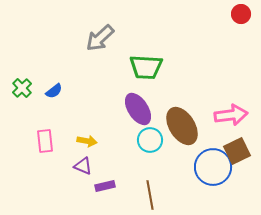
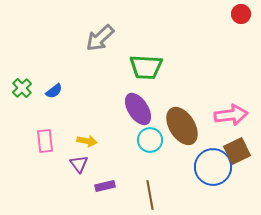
purple triangle: moved 4 px left, 2 px up; rotated 30 degrees clockwise
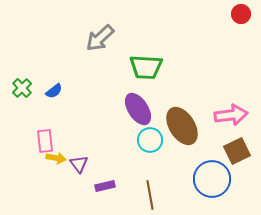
yellow arrow: moved 31 px left, 17 px down
blue circle: moved 1 px left, 12 px down
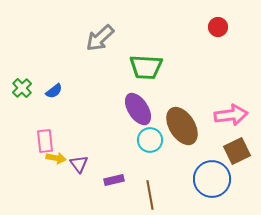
red circle: moved 23 px left, 13 px down
purple rectangle: moved 9 px right, 6 px up
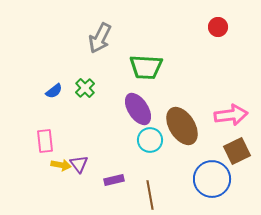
gray arrow: rotated 20 degrees counterclockwise
green cross: moved 63 px right
yellow arrow: moved 5 px right, 7 px down
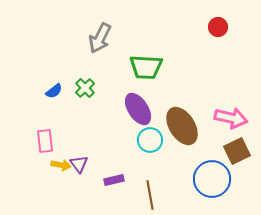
pink arrow: moved 3 px down; rotated 20 degrees clockwise
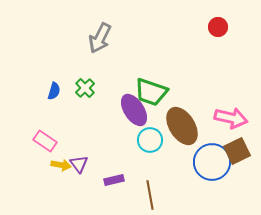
green trapezoid: moved 5 px right, 25 px down; rotated 16 degrees clockwise
blue semicircle: rotated 36 degrees counterclockwise
purple ellipse: moved 4 px left, 1 px down
pink rectangle: rotated 50 degrees counterclockwise
blue circle: moved 17 px up
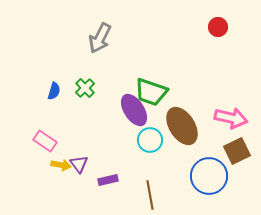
blue circle: moved 3 px left, 14 px down
purple rectangle: moved 6 px left
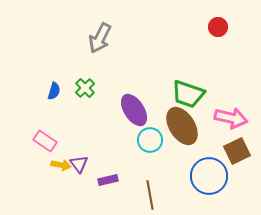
green trapezoid: moved 37 px right, 2 px down
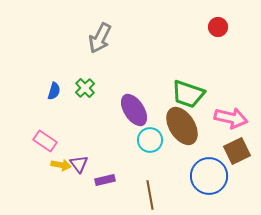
purple rectangle: moved 3 px left
